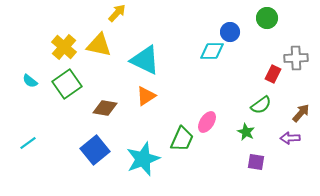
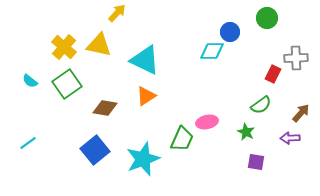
pink ellipse: rotated 45 degrees clockwise
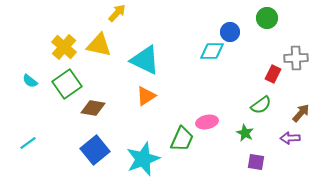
brown diamond: moved 12 px left
green star: moved 1 px left, 1 px down
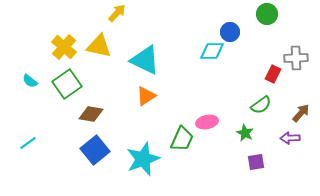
green circle: moved 4 px up
yellow triangle: moved 1 px down
brown diamond: moved 2 px left, 6 px down
purple square: rotated 18 degrees counterclockwise
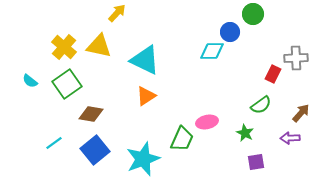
green circle: moved 14 px left
cyan line: moved 26 px right
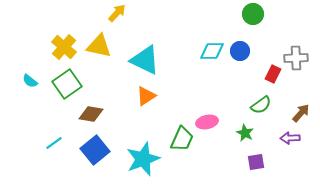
blue circle: moved 10 px right, 19 px down
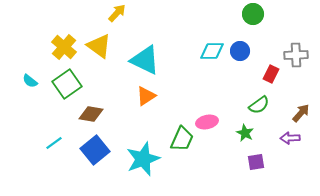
yellow triangle: rotated 24 degrees clockwise
gray cross: moved 3 px up
red rectangle: moved 2 px left
green semicircle: moved 2 px left
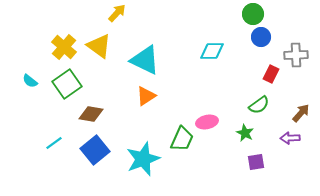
blue circle: moved 21 px right, 14 px up
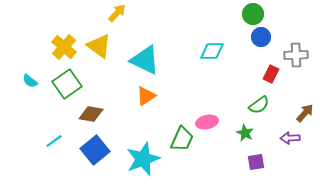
brown arrow: moved 4 px right
cyan line: moved 2 px up
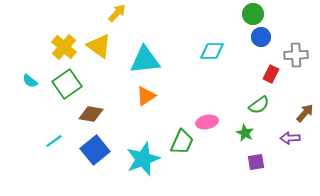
cyan triangle: rotated 32 degrees counterclockwise
green trapezoid: moved 3 px down
